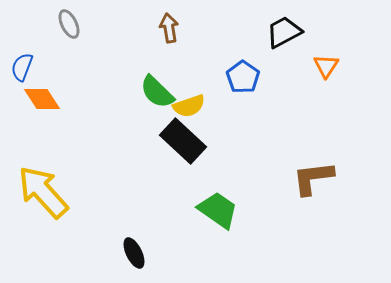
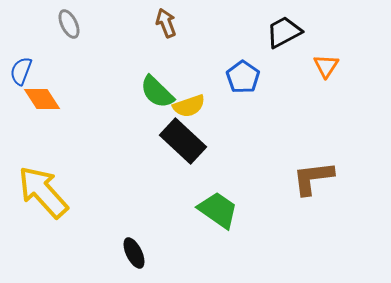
brown arrow: moved 3 px left, 5 px up; rotated 12 degrees counterclockwise
blue semicircle: moved 1 px left, 4 px down
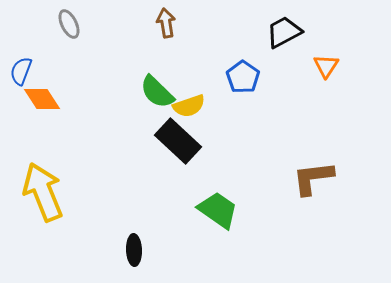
brown arrow: rotated 12 degrees clockwise
black rectangle: moved 5 px left
yellow arrow: rotated 20 degrees clockwise
black ellipse: moved 3 px up; rotated 24 degrees clockwise
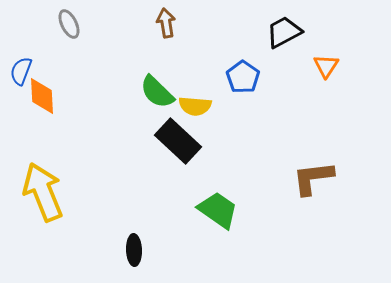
orange diamond: moved 3 px up; rotated 30 degrees clockwise
yellow semicircle: moved 6 px right; rotated 24 degrees clockwise
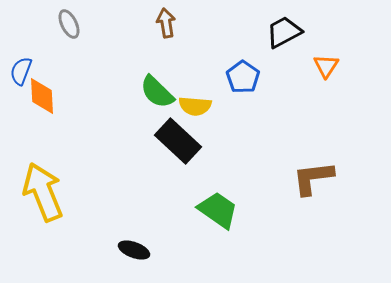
black ellipse: rotated 68 degrees counterclockwise
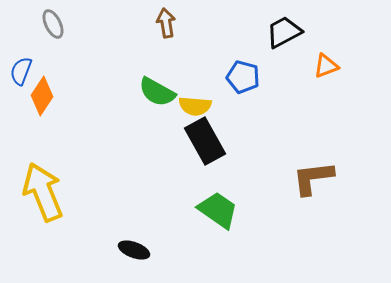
gray ellipse: moved 16 px left
orange triangle: rotated 36 degrees clockwise
blue pentagon: rotated 20 degrees counterclockwise
green semicircle: rotated 15 degrees counterclockwise
orange diamond: rotated 36 degrees clockwise
black rectangle: moved 27 px right; rotated 18 degrees clockwise
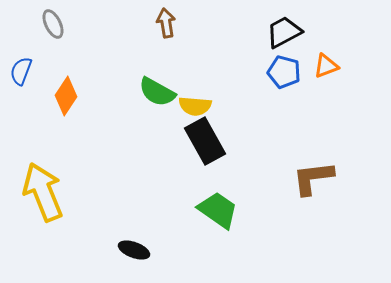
blue pentagon: moved 41 px right, 5 px up
orange diamond: moved 24 px right
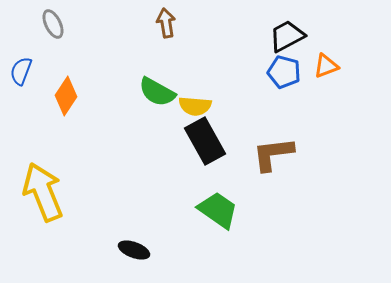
black trapezoid: moved 3 px right, 4 px down
brown L-shape: moved 40 px left, 24 px up
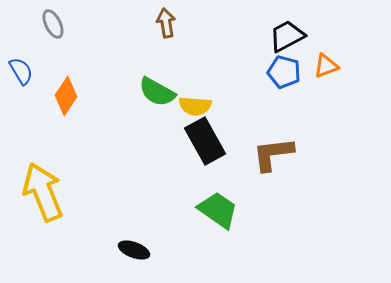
blue semicircle: rotated 128 degrees clockwise
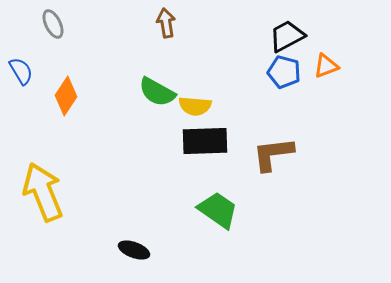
black rectangle: rotated 63 degrees counterclockwise
